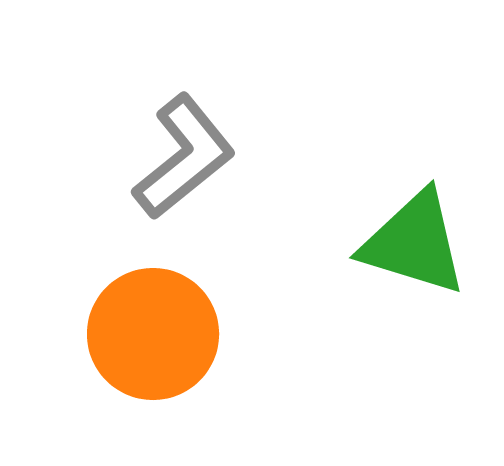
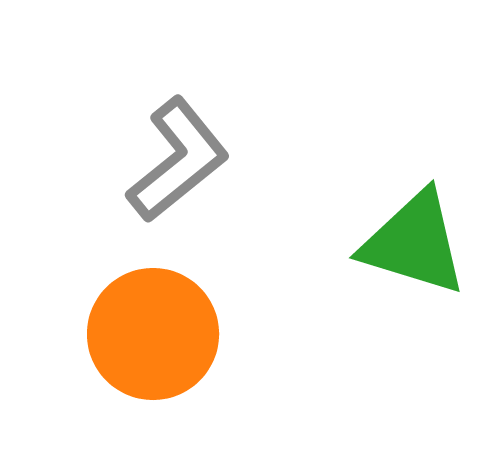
gray L-shape: moved 6 px left, 3 px down
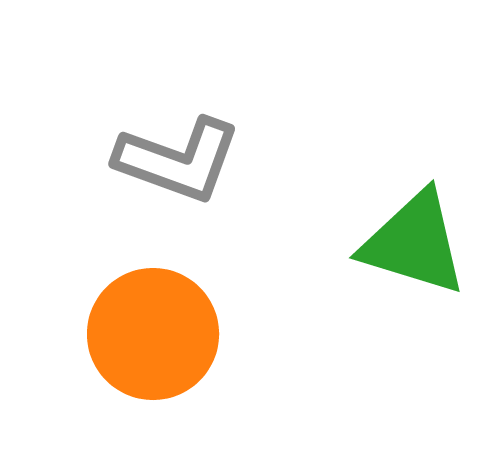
gray L-shape: rotated 59 degrees clockwise
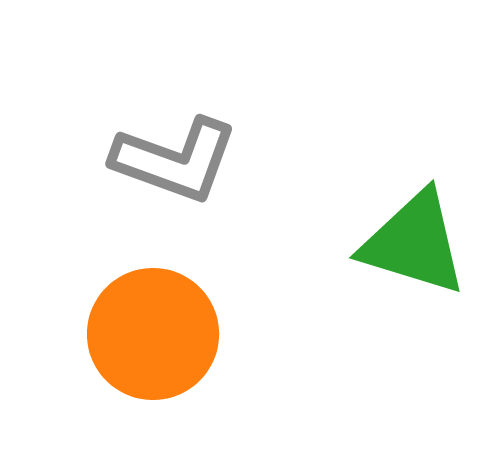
gray L-shape: moved 3 px left
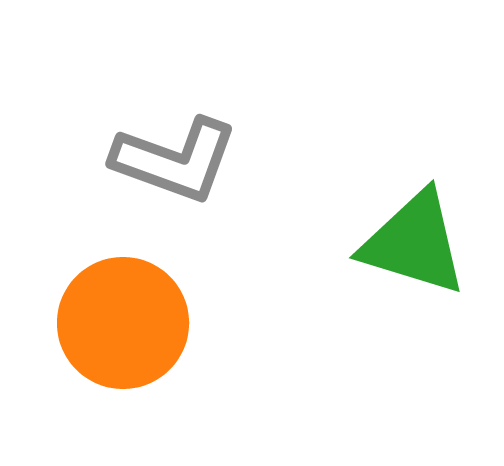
orange circle: moved 30 px left, 11 px up
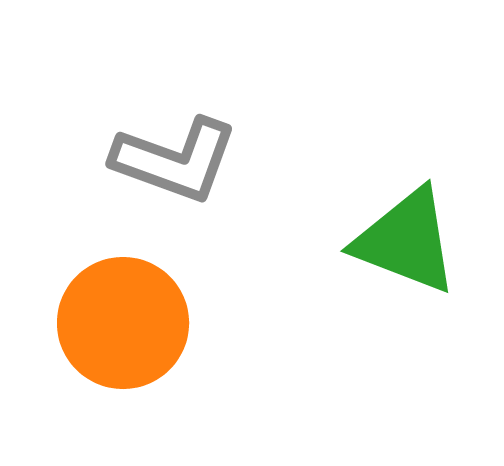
green triangle: moved 8 px left, 2 px up; rotated 4 degrees clockwise
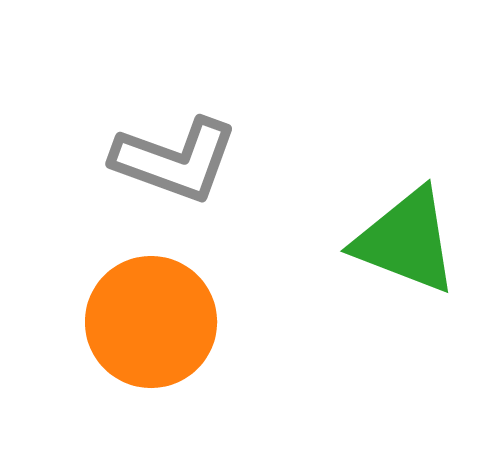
orange circle: moved 28 px right, 1 px up
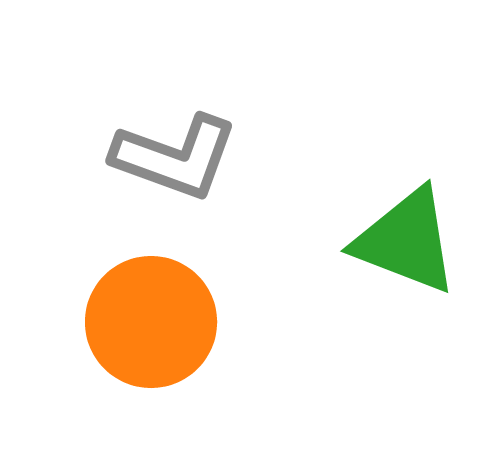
gray L-shape: moved 3 px up
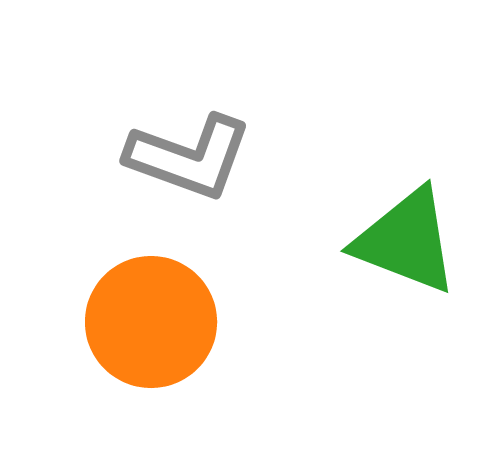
gray L-shape: moved 14 px right
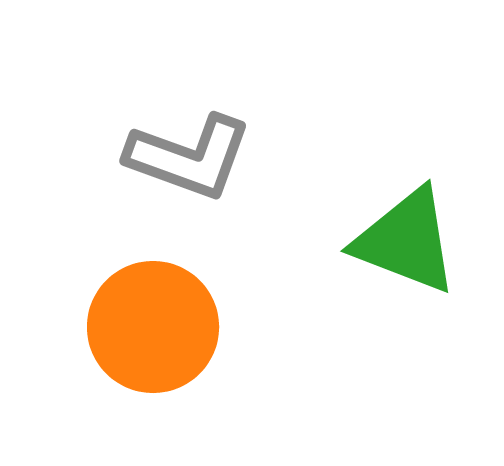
orange circle: moved 2 px right, 5 px down
